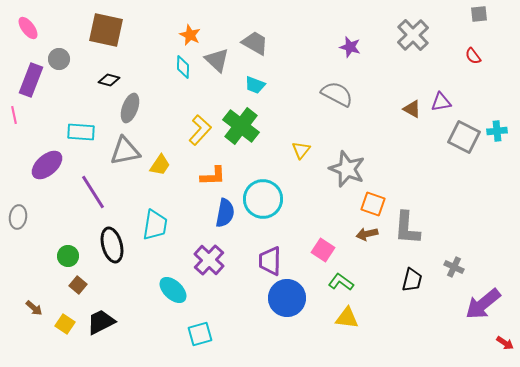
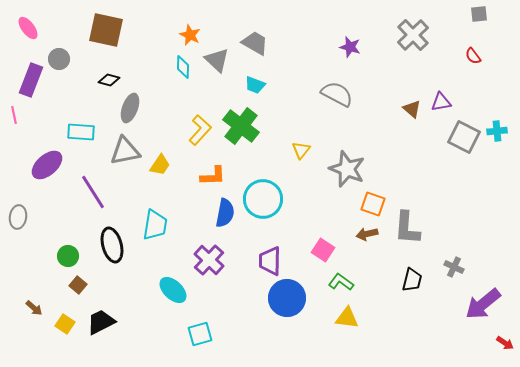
brown triangle at (412, 109): rotated 12 degrees clockwise
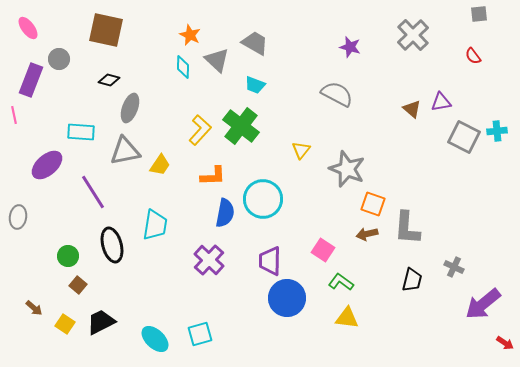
cyan ellipse at (173, 290): moved 18 px left, 49 px down
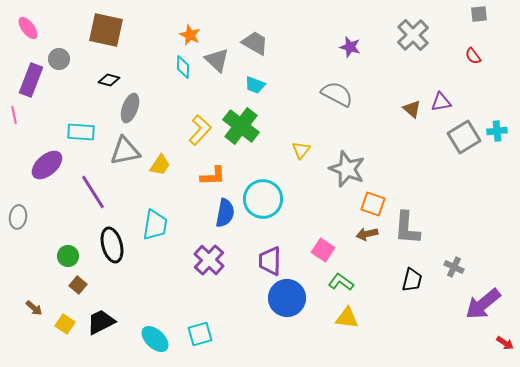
gray square at (464, 137): rotated 32 degrees clockwise
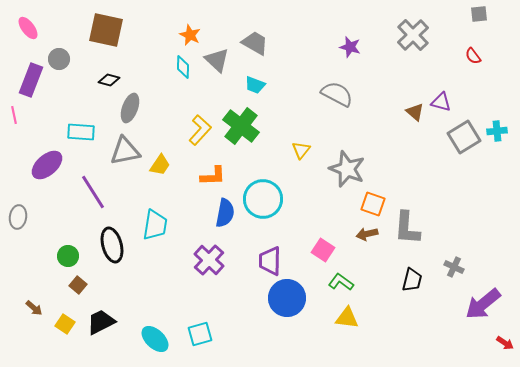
purple triangle at (441, 102): rotated 25 degrees clockwise
brown triangle at (412, 109): moved 3 px right, 3 px down
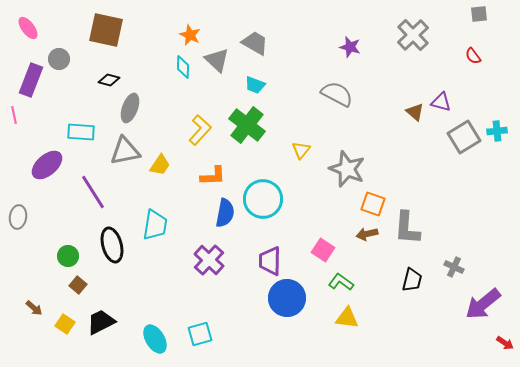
green cross at (241, 126): moved 6 px right, 1 px up
cyan ellipse at (155, 339): rotated 16 degrees clockwise
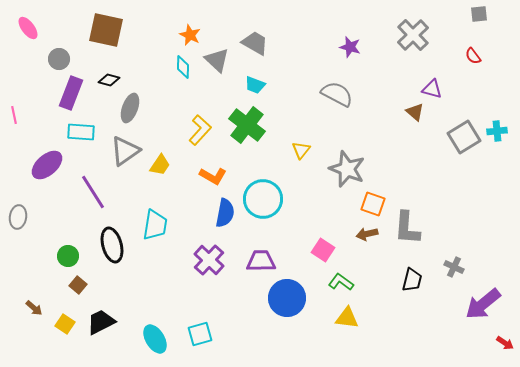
purple rectangle at (31, 80): moved 40 px right, 13 px down
purple triangle at (441, 102): moved 9 px left, 13 px up
gray triangle at (125, 151): rotated 24 degrees counterclockwise
orange L-shape at (213, 176): rotated 32 degrees clockwise
purple trapezoid at (270, 261): moved 9 px left; rotated 88 degrees clockwise
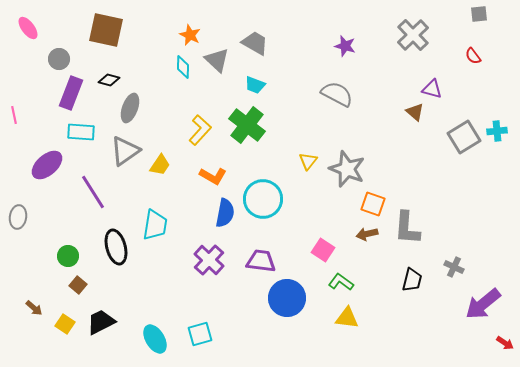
purple star at (350, 47): moved 5 px left, 1 px up
yellow triangle at (301, 150): moved 7 px right, 11 px down
black ellipse at (112, 245): moved 4 px right, 2 px down
purple trapezoid at (261, 261): rotated 8 degrees clockwise
